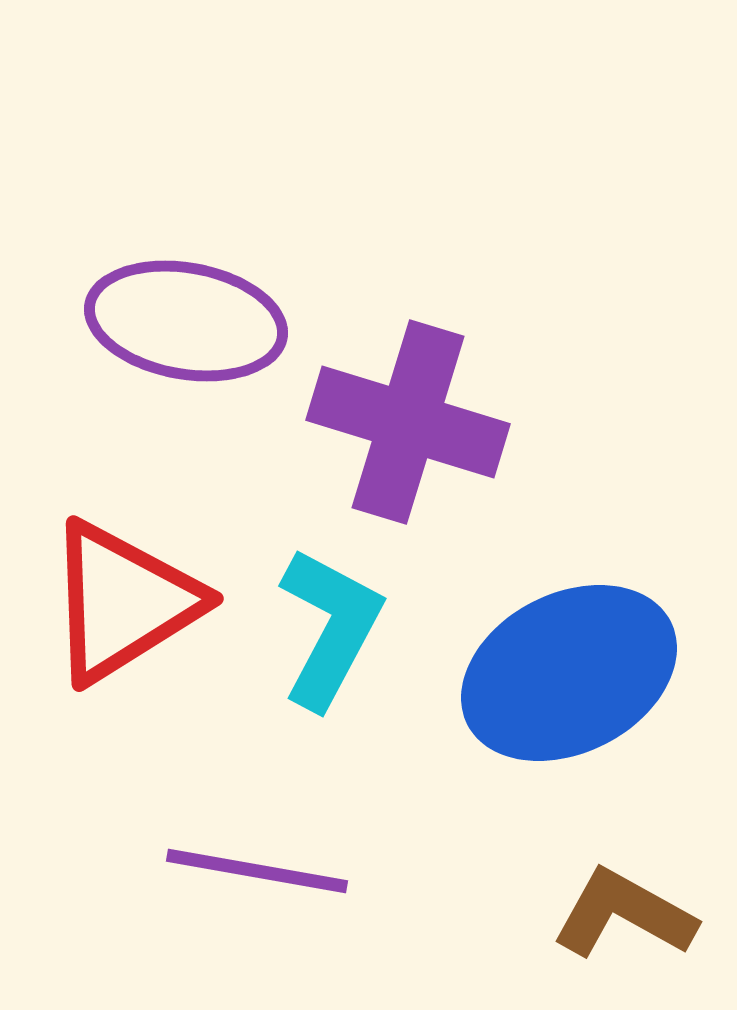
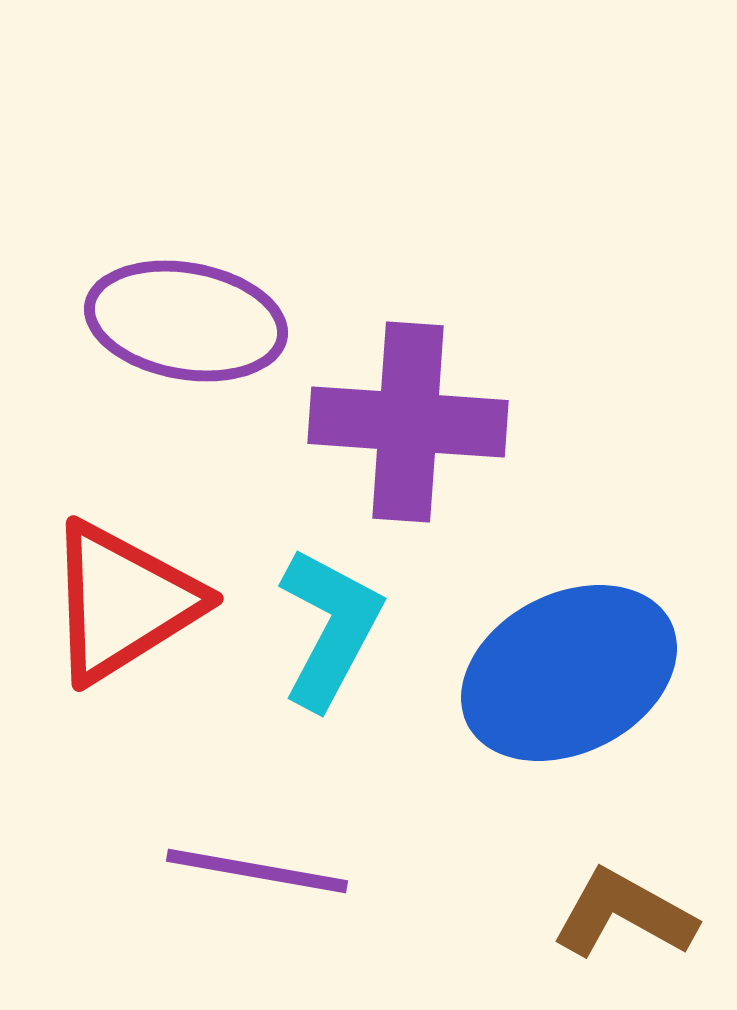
purple cross: rotated 13 degrees counterclockwise
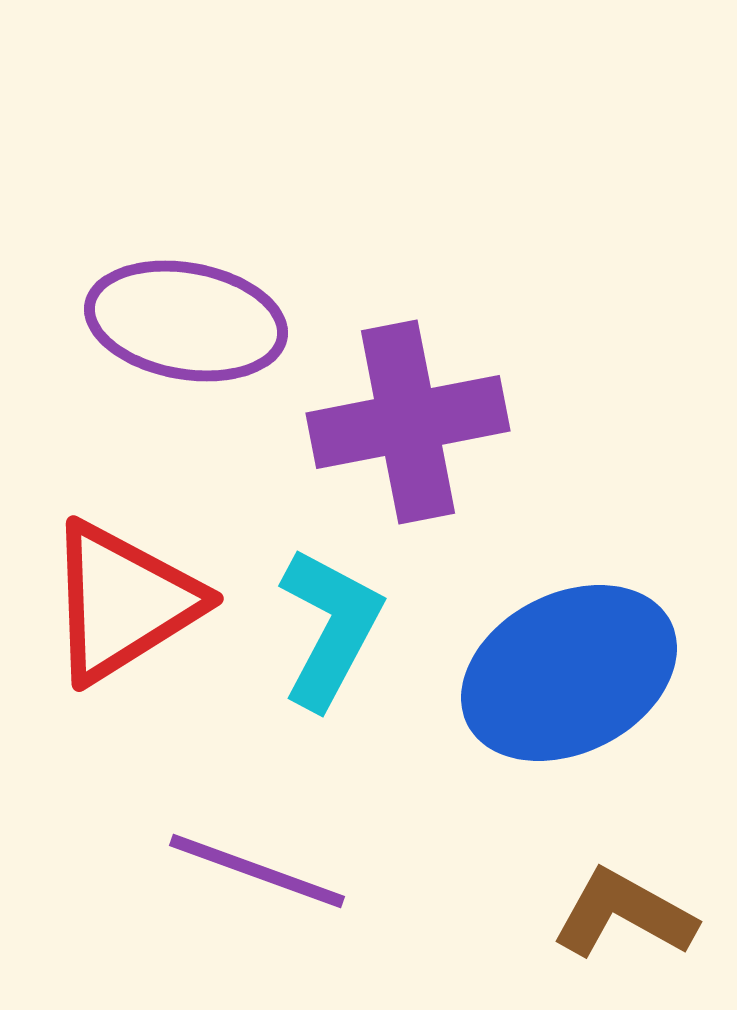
purple cross: rotated 15 degrees counterclockwise
purple line: rotated 10 degrees clockwise
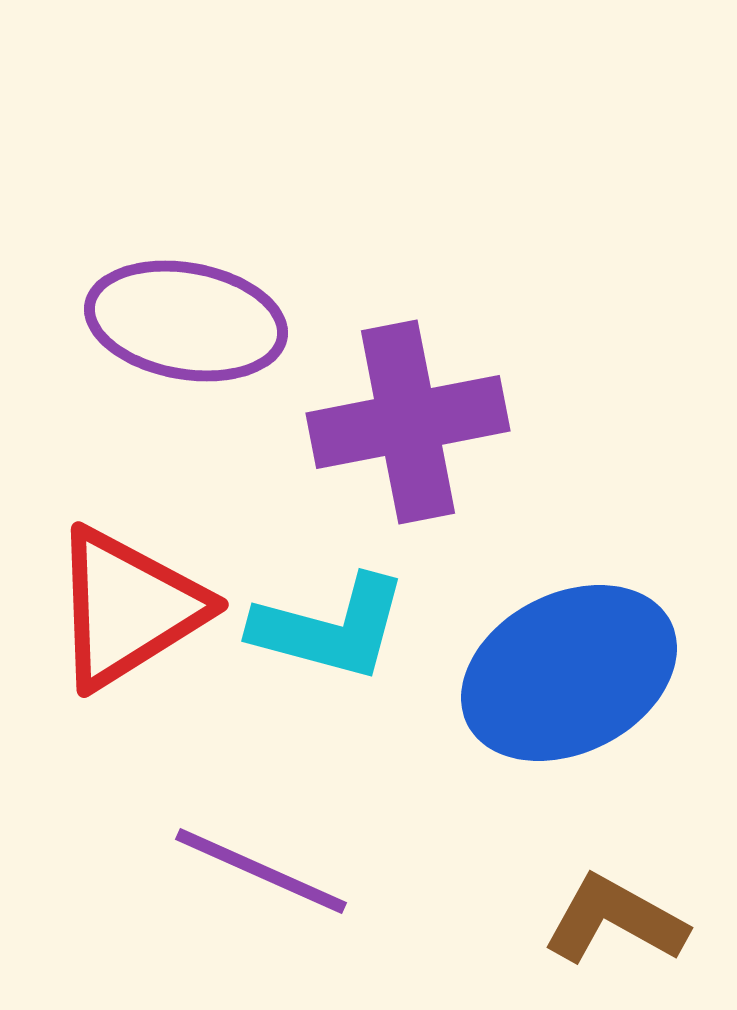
red triangle: moved 5 px right, 6 px down
cyan L-shape: rotated 77 degrees clockwise
purple line: moved 4 px right; rotated 4 degrees clockwise
brown L-shape: moved 9 px left, 6 px down
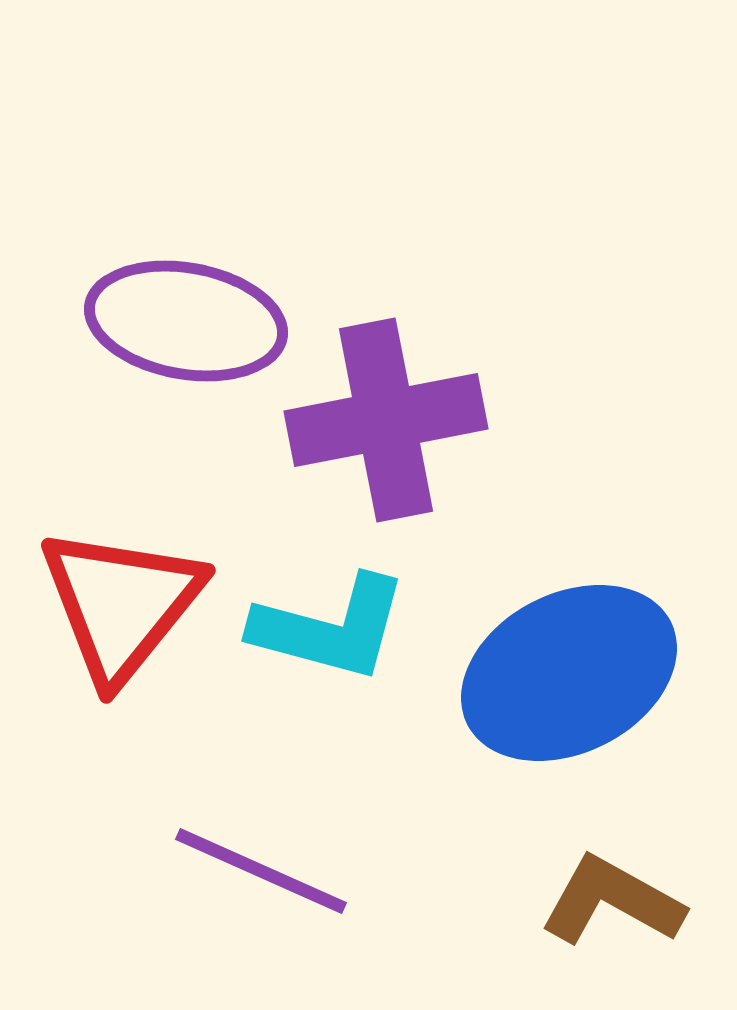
purple cross: moved 22 px left, 2 px up
red triangle: moved 7 px left, 4 px up; rotated 19 degrees counterclockwise
brown L-shape: moved 3 px left, 19 px up
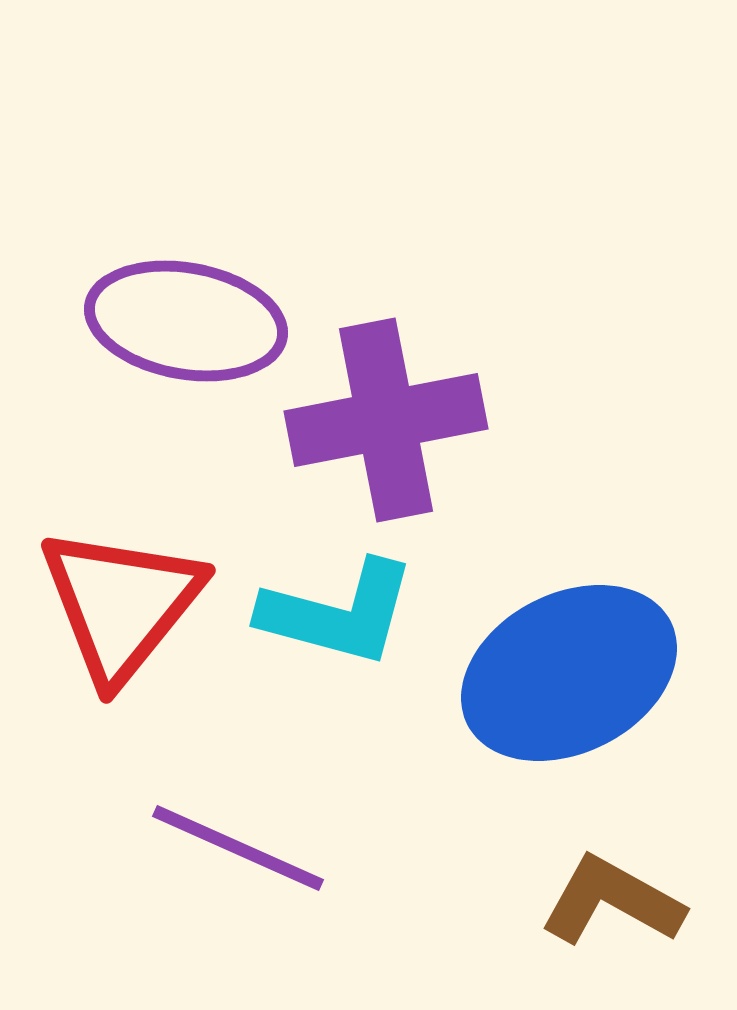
cyan L-shape: moved 8 px right, 15 px up
purple line: moved 23 px left, 23 px up
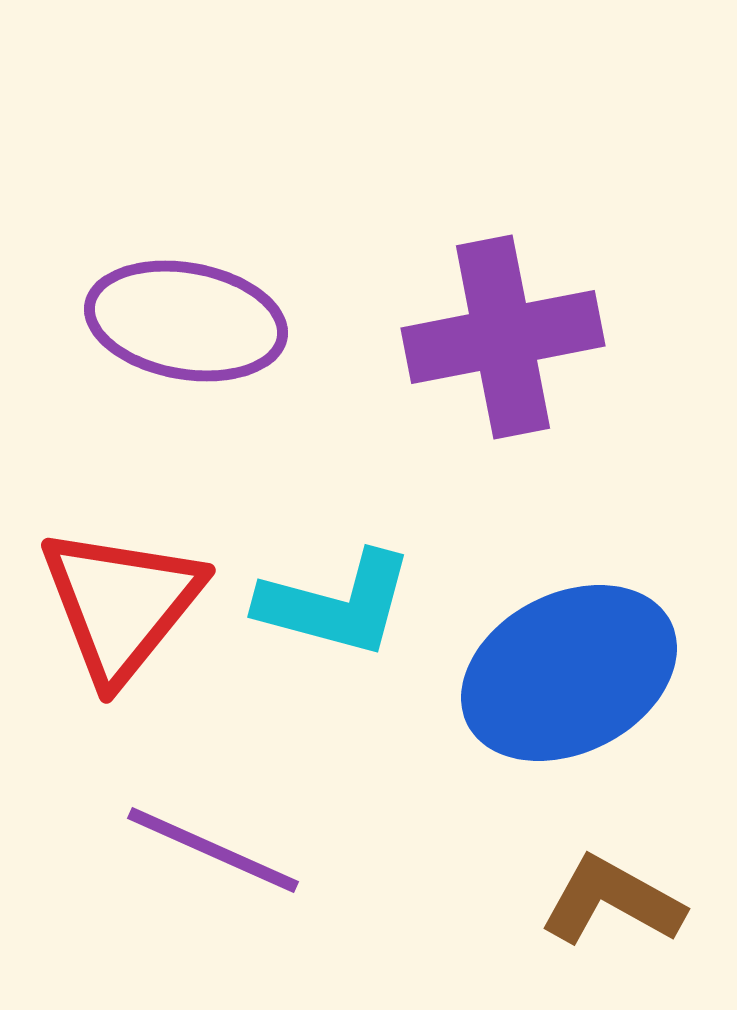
purple cross: moved 117 px right, 83 px up
cyan L-shape: moved 2 px left, 9 px up
purple line: moved 25 px left, 2 px down
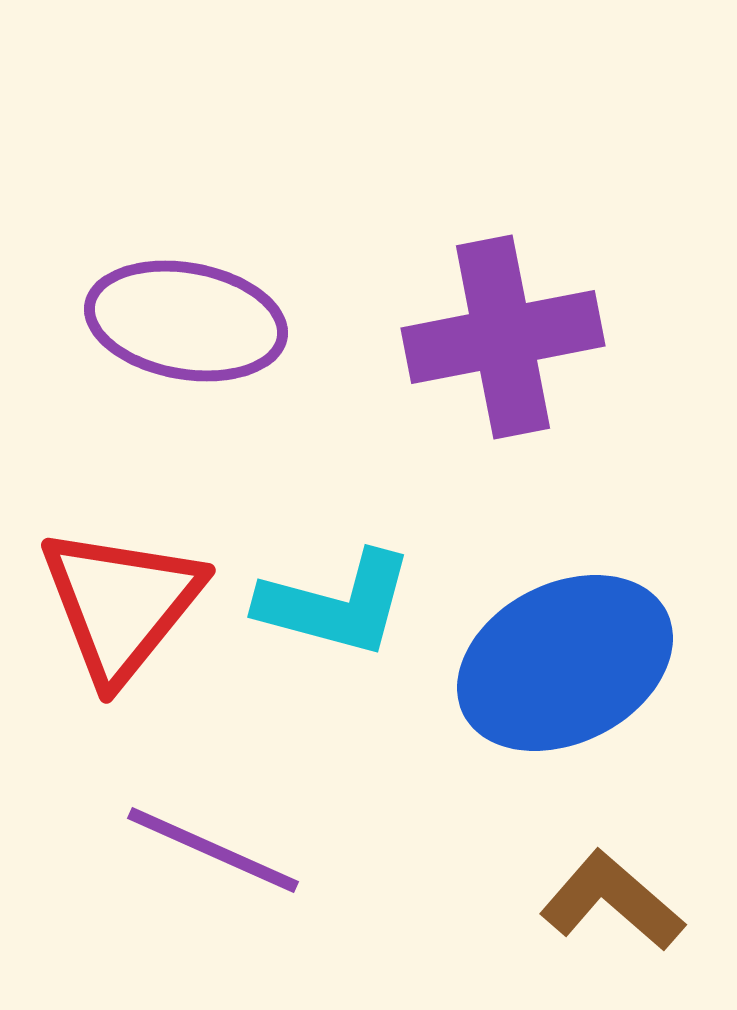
blue ellipse: moved 4 px left, 10 px up
brown L-shape: rotated 12 degrees clockwise
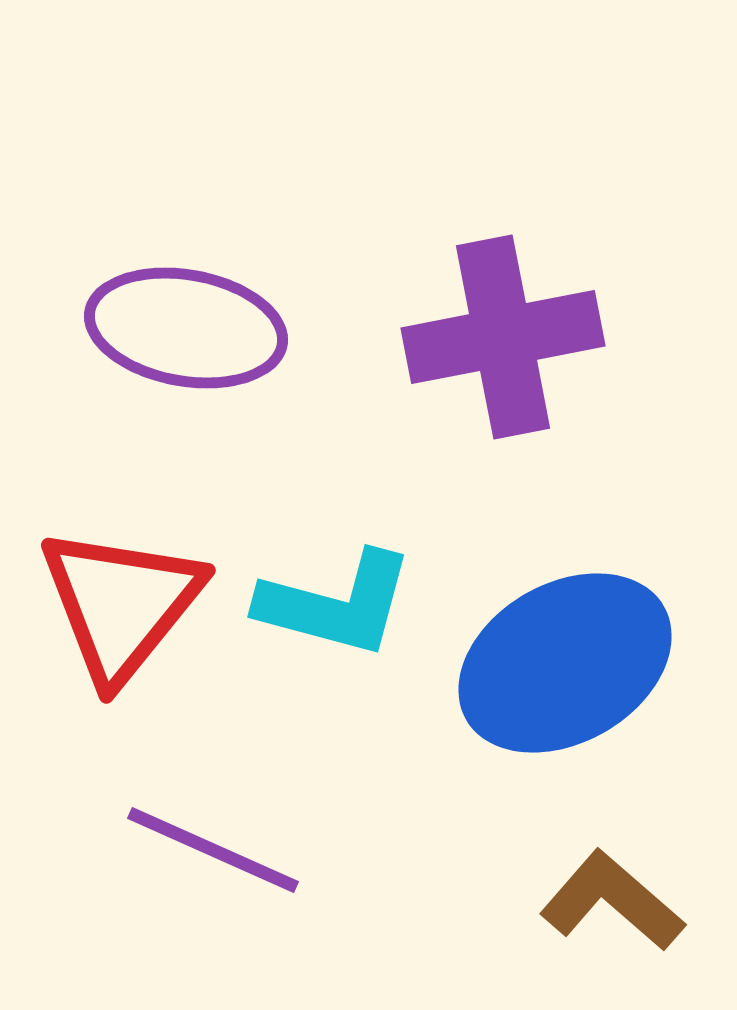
purple ellipse: moved 7 px down
blue ellipse: rotated 3 degrees counterclockwise
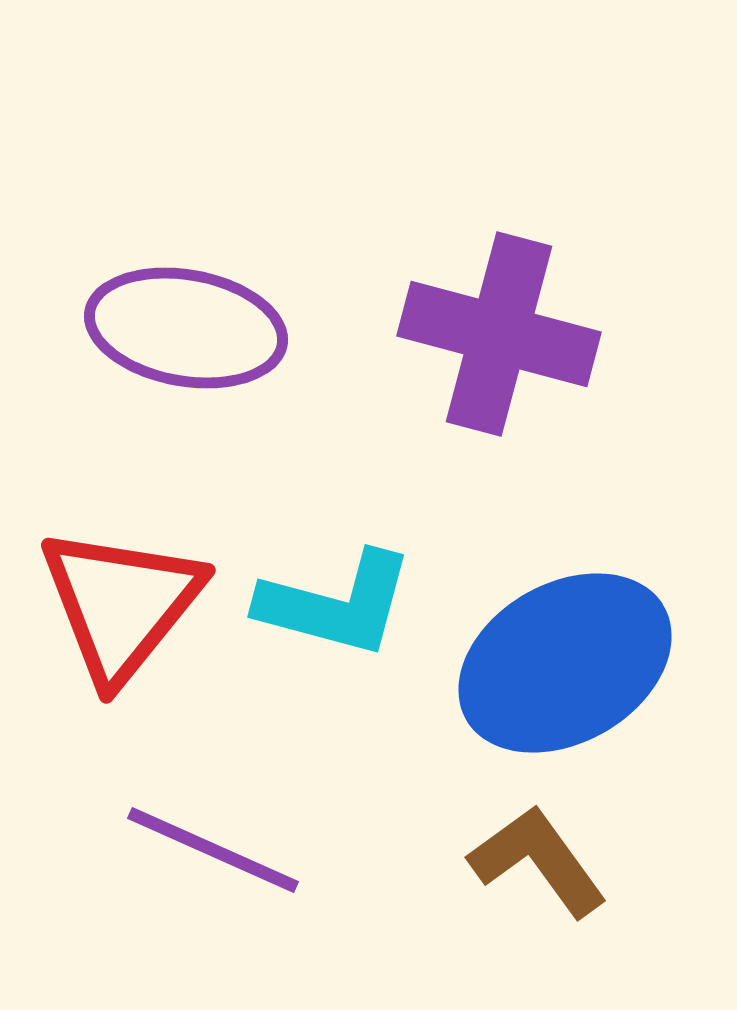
purple cross: moved 4 px left, 3 px up; rotated 26 degrees clockwise
brown L-shape: moved 74 px left, 40 px up; rotated 13 degrees clockwise
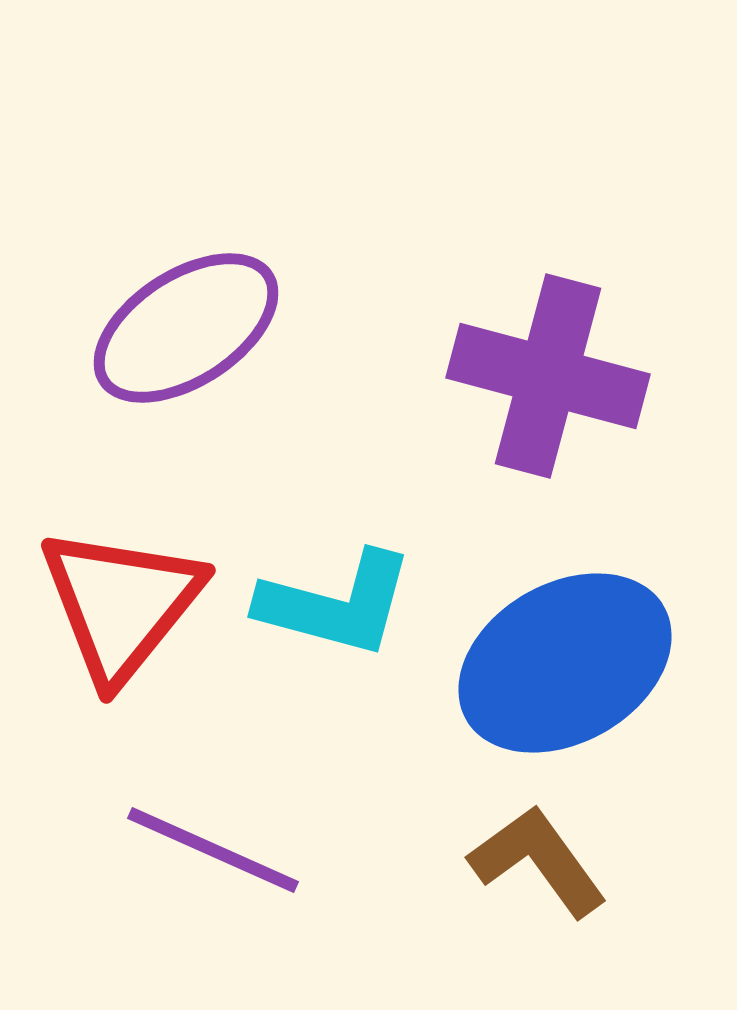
purple ellipse: rotated 43 degrees counterclockwise
purple cross: moved 49 px right, 42 px down
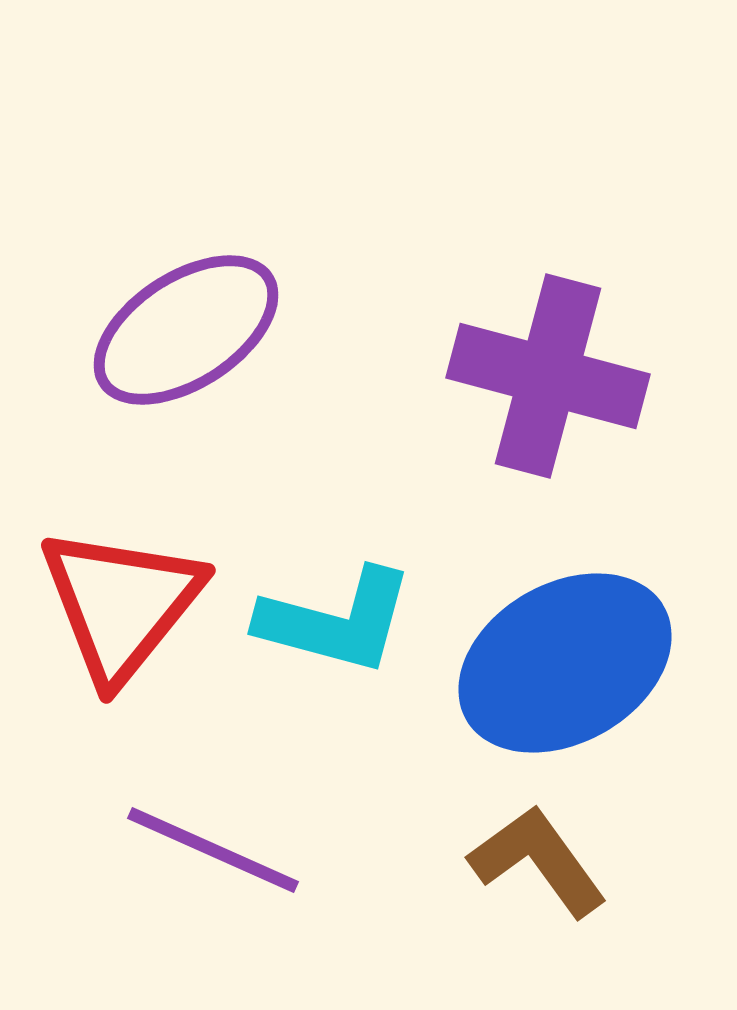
purple ellipse: moved 2 px down
cyan L-shape: moved 17 px down
